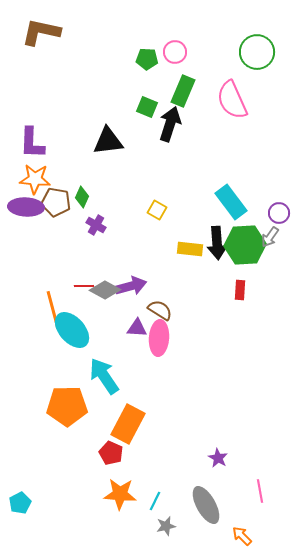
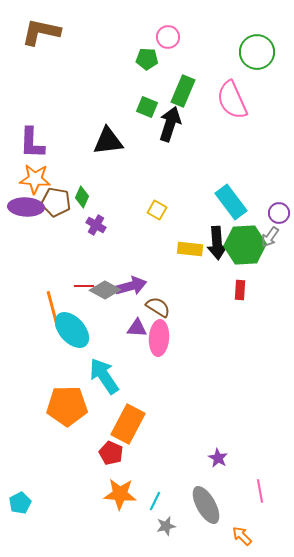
pink circle at (175, 52): moved 7 px left, 15 px up
brown semicircle at (160, 310): moved 2 px left, 3 px up
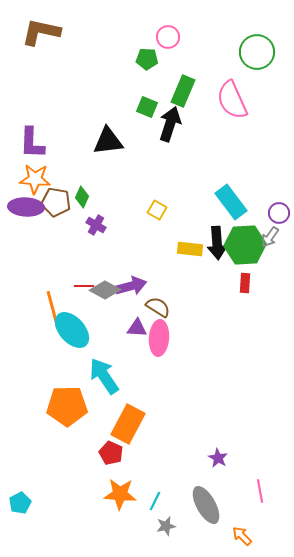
red rectangle at (240, 290): moved 5 px right, 7 px up
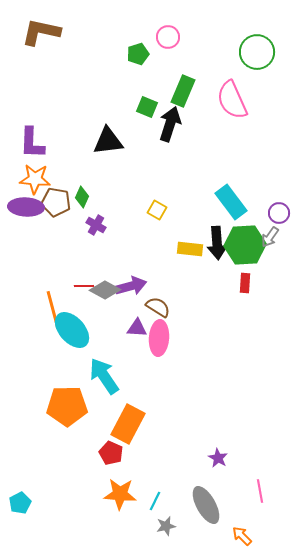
green pentagon at (147, 59): moved 9 px left, 5 px up; rotated 20 degrees counterclockwise
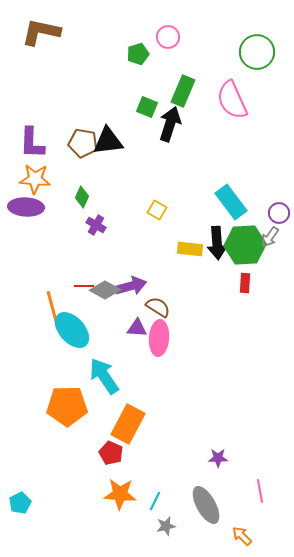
brown pentagon at (56, 202): moved 27 px right, 59 px up
purple star at (218, 458): rotated 30 degrees counterclockwise
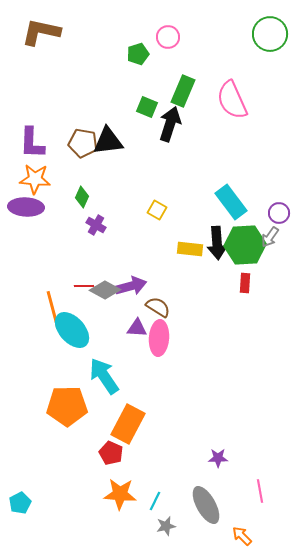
green circle at (257, 52): moved 13 px right, 18 px up
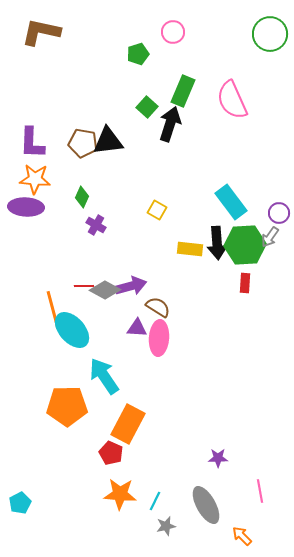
pink circle at (168, 37): moved 5 px right, 5 px up
green square at (147, 107): rotated 20 degrees clockwise
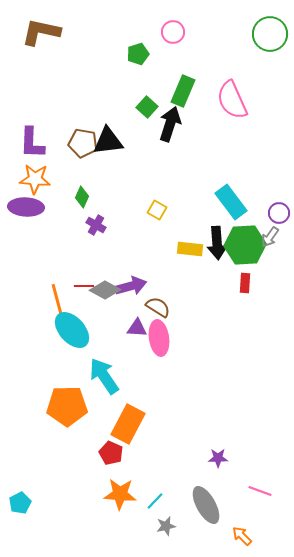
orange line at (53, 310): moved 5 px right, 7 px up
pink ellipse at (159, 338): rotated 12 degrees counterclockwise
pink line at (260, 491): rotated 60 degrees counterclockwise
cyan line at (155, 501): rotated 18 degrees clockwise
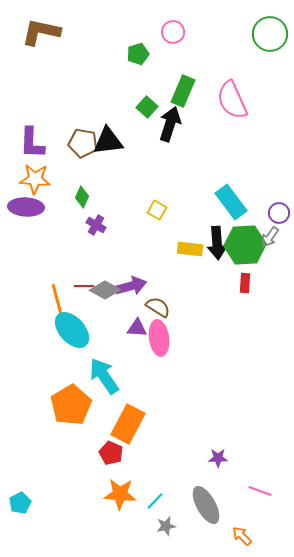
orange pentagon at (67, 406): moved 4 px right, 1 px up; rotated 30 degrees counterclockwise
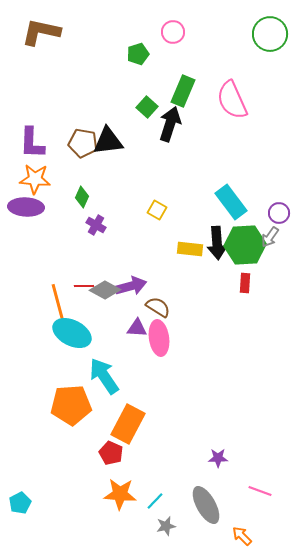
cyan ellipse at (72, 330): moved 3 px down; rotated 21 degrees counterclockwise
orange pentagon at (71, 405): rotated 27 degrees clockwise
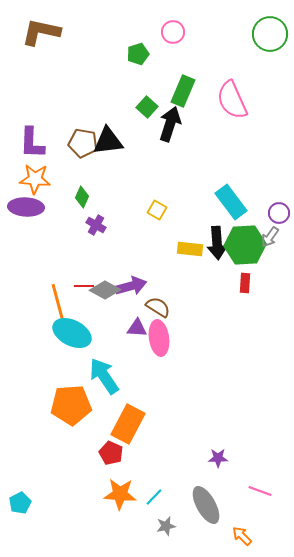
cyan line at (155, 501): moved 1 px left, 4 px up
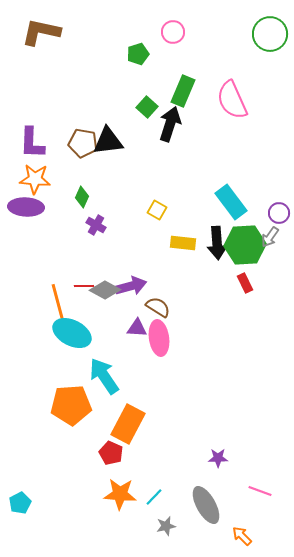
yellow rectangle at (190, 249): moved 7 px left, 6 px up
red rectangle at (245, 283): rotated 30 degrees counterclockwise
